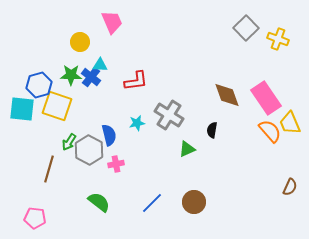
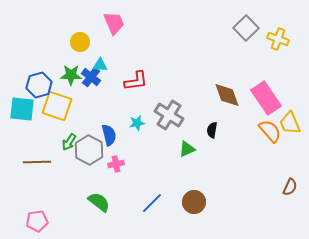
pink trapezoid: moved 2 px right, 1 px down
brown line: moved 12 px left, 7 px up; rotated 72 degrees clockwise
pink pentagon: moved 2 px right, 3 px down; rotated 15 degrees counterclockwise
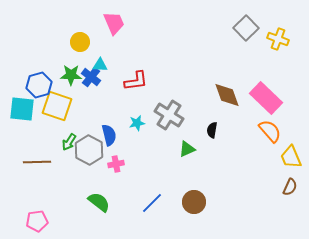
pink rectangle: rotated 12 degrees counterclockwise
yellow trapezoid: moved 1 px right, 34 px down
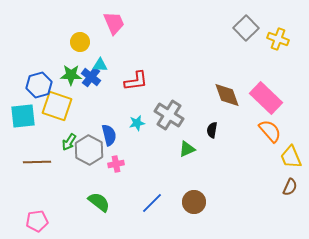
cyan square: moved 1 px right, 7 px down; rotated 12 degrees counterclockwise
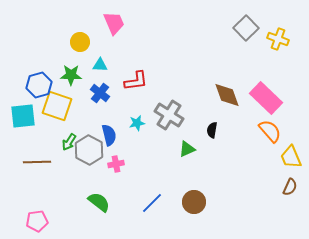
blue cross: moved 9 px right, 16 px down
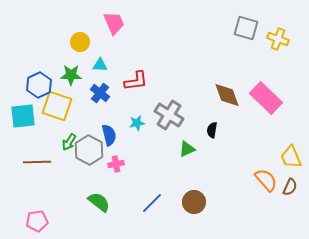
gray square: rotated 30 degrees counterclockwise
blue hexagon: rotated 10 degrees counterclockwise
orange semicircle: moved 4 px left, 49 px down
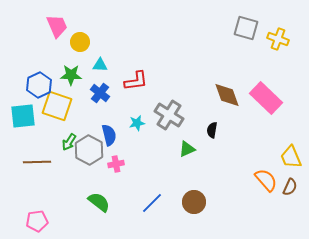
pink trapezoid: moved 57 px left, 3 px down
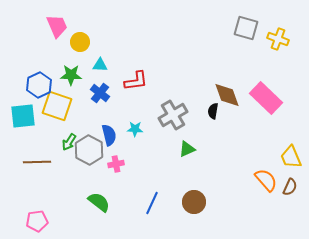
gray cross: moved 4 px right; rotated 28 degrees clockwise
cyan star: moved 2 px left, 6 px down; rotated 14 degrees clockwise
black semicircle: moved 1 px right, 19 px up
blue line: rotated 20 degrees counterclockwise
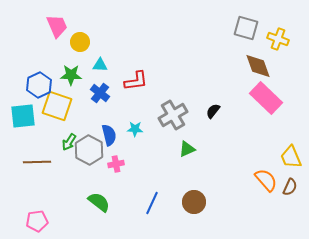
brown diamond: moved 31 px right, 29 px up
black semicircle: rotated 28 degrees clockwise
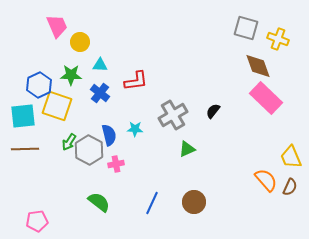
brown line: moved 12 px left, 13 px up
